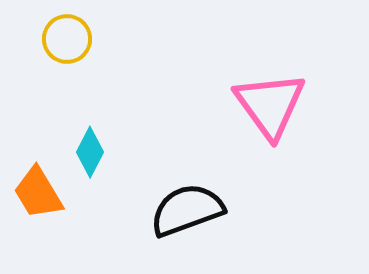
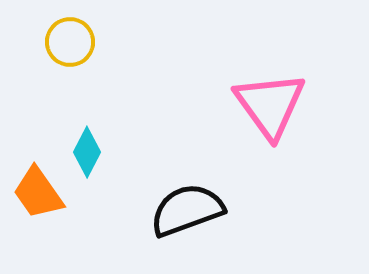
yellow circle: moved 3 px right, 3 px down
cyan diamond: moved 3 px left
orange trapezoid: rotated 4 degrees counterclockwise
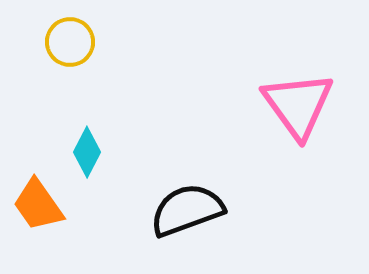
pink triangle: moved 28 px right
orange trapezoid: moved 12 px down
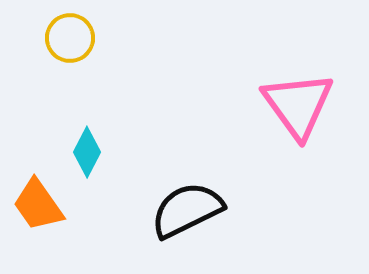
yellow circle: moved 4 px up
black semicircle: rotated 6 degrees counterclockwise
